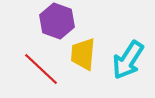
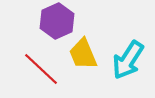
purple hexagon: rotated 16 degrees clockwise
yellow trapezoid: rotated 28 degrees counterclockwise
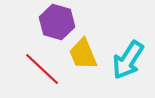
purple hexagon: moved 1 px down; rotated 20 degrees counterclockwise
red line: moved 1 px right
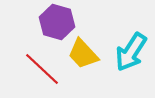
yellow trapezoid: rotated 20 degrees counterclockwise
cyan arrow: moved 3 px right, 8 px up
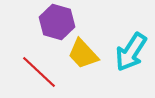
red line: moved 3 px left, 3 px down
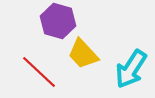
purple hexagon: moved 1 px right, 1 px up
cyan arrow: moved 17 px down
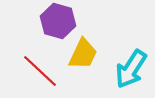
yellow trapezoid: rotated 112 degrees counterclockwise
red line: moved 1 px right, 1 px up
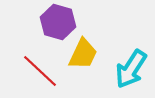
purple hexagon: moved 1 px down
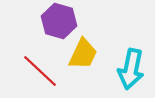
purple hexagon: moved 1 px right, 1 px up
cyan arrow: rotated 21 degrees counterclockwise
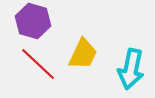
purple hexagon: moved 26 px left
red line: moved 2 px left, 7 px up
